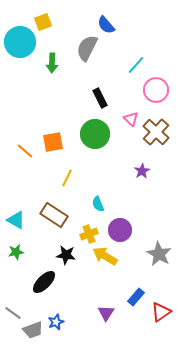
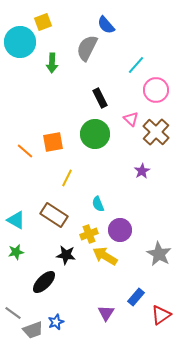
red triangle: moved 3 px down
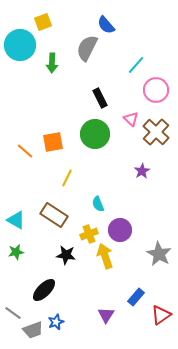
cyan circle: moved 3 px down
yellow arrow: rotated 40 degrees clockwise
black ellipse: moved 8 px down
purple triangle: moved 2 px down
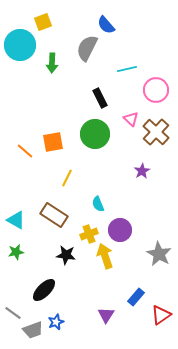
cyan line: moved 9 px left, 4 px down; rotated 36 degrees clockwise
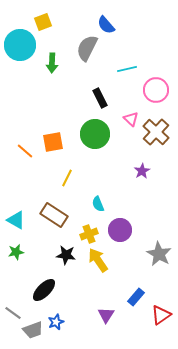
yellow arrow: moved 7 px left, 4 px down; rotated 15 degrees counterclockwise
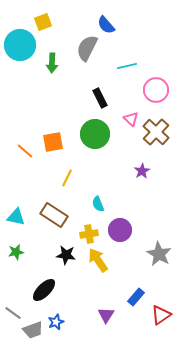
cyan line: moved 3 px up
cyan triangle: moved 3 px up; rotated 18 degrees counterclockwise
yellow cross: rotated 12 degrees clockwise
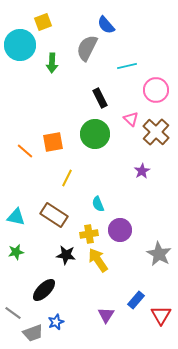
blue rectangle: moved 3 px down
red triangle: rotated 25 degrees counterclockwise
gray trapezoid: moved 3 px down
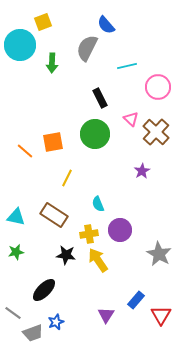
pink circle: moved 2 px right, 3 px up
